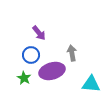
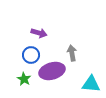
purple arrow: rotated 35 degrees counterclockwise
green star: moved 1 px down
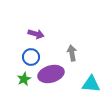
purple arrow: moved 3 px left, 1 px down
blue circle: moved 2 px down
purple ellipse: moved 1 px left, 3 px down
green star: rotated 16 degrees clockwise
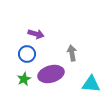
blue circle: moved 4 px left, 3 px up
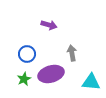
purple arrow: moved 13 px right, 9 px up
cyan triangle: moved 2 px up
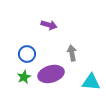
green star: moved 2 px up
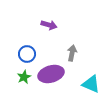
gray arrow: rotated 21 degrees clockwise
cyan triangle: moved 2 px down; rotated 18 degrees clockwise
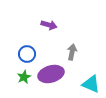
gray arrow: moved 1 px up
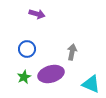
purple arrow: moved 12 px left, 11 px up
blue circle: moved 5 px up
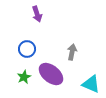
purple arrow: rotated 56 degrees clockwise
purple ellipse: rotated 55 degrees clockwise
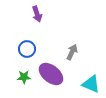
gray arrow: rotated 14 degrees clockwise
green star: rotated 24 degrees clockwise
